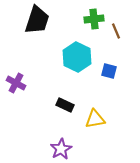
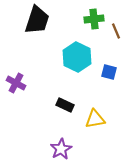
blue square: moved 1 px down
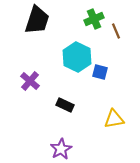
green cross: rotated 18 degrees counterclockwise
blue square: moved 9 px left
purple cross: moved 14 px right, 2 px up; rotated 12 degrees clockwise
yellow triangle: moved 19 px right
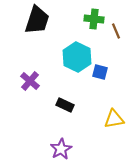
green cross: rotated 30 degrees clockwise
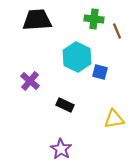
black trapezoid: rotated 112 degrees counterclockwise
brown line: moved 1 px right
purple star: rotated 10 degrees counterclockwise
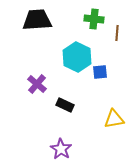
brown line: moved 2 px down; rotated 28 degrees clockwise
blue square: rotated 21 degrees counterclockwise
purple cross: moved 7 px right, 3 px down
